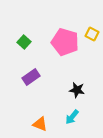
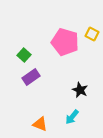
green square: moved 13 px down
black star: moved 3 px right; rotated 14 degrees clockwise
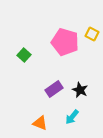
purple rectangle: moved 23 px right, 12 px down
orange triangle: moved 1 px up
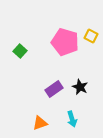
yellow square: moved 1 px left, 2 px down
green square: moved 4 px left, 4 px up
black star: moved 3 px up
cyan arrow: moved 2 px down; rotated 56 degrees counterclockwise
orange triangle: rotated 42 degrees counterclockwise
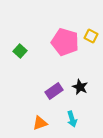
purple rectangle: moved 2 px down
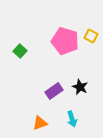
pink pentagon: moved 1 px up
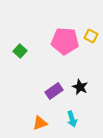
pink pentagon: rotated 12 degrees counterclockwise
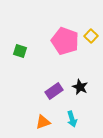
yellow square: rotated 16 degrees clockwise
pink pentagon: rotated 16 degrees clockwise
green square: rotated 24 degrees counterclockwise
orange triangle: moved 3 px right, 1 px up
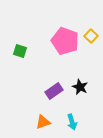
cyan arrow: moved 3 px down
